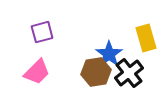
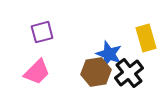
blue star: rotated 16 degrees counterclockwise
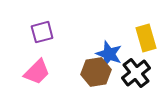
black cross: moved 7 px right
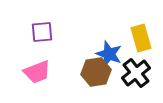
purple square: rotated 10 degrees clockwise
yellow rectangle: moved 5 px left
pink trapezoid: rotated 24 degrees clockwise
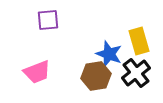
purple square: moved 6 px right, 12 px up
yellow rectangle: moved 2 px left, 3 px down
brown hexagon: moved 4 px down
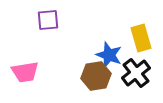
yellow rectangle: moved 2 px right, 3 px up
blue star: moved 1 px down
pink trapezoid: moved 12 px left; rotated 12 degrees clockwise
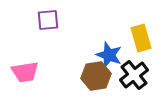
black cross: moved 2 px left, 2 px down
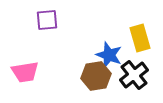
purple square: moved 1 px left
yellow rectangle: moved 1 px left
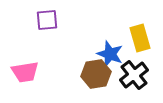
blue star: moved 1 px right, 1 px up
brown hexagon: moved 2 px up
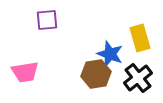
black cross: moved 4 px right, 3 px down
